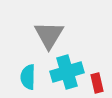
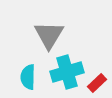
red rectangle: rotated 60 degrees clockwise
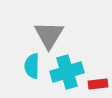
cyan semicircle: moved 4 px right, 11 px up
red rectangle: moved 1 px right, 1 px down; rotated 36 degrees clockwise
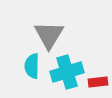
red rectangle: moved 2 px up
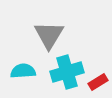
cyan semicircle: moved 9 px left, 5 px down; rotated 85 degrees clockwise
red rectangle: rotated 24 degrees counterclockwise
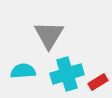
cyan cross: moved 2 px down
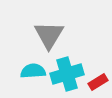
cyan semicircle: moved 10 px right
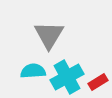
cyan cross: moved 3 px down; rotated 12 degrees counterclockwise
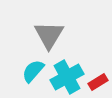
cyan semicircle: rotated 45 degrees counterclockwise
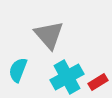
gray triangle: rotated 12 degrees counterclockwise
cyan semicircle: moved 15 px left, 1 px up; rotated 20 degrees counterclockwise
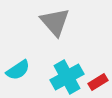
gray triangle: moved 6 px right, 13 px up
cyan semicircle: rotated 145 degrees counterclockwise
